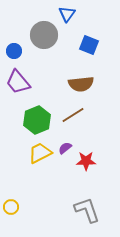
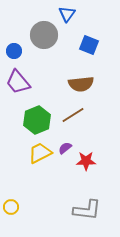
gray L-shape: rotated 116 degrees clockwise
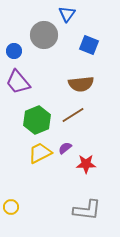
red star: moved 3 px down
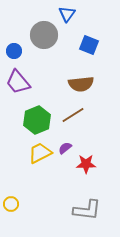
yellow circle: moved 3 px up
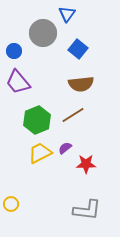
gray circle: moved 1 px left, 2 px up
blue square: moved 11 px left, 4 px down; rotated 18 degrees clockwise
